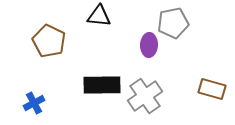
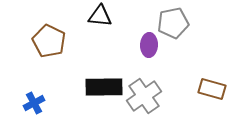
black triangle: moved 1 px right
black rectangle: moved 2 px right, 2 px down
gray cross: moved 1 px left
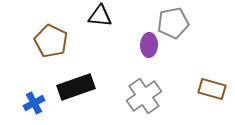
brown pentagon: moved 2 px right
black rectangle: moved 28 px left; rotated 18 degrees counterclockwise
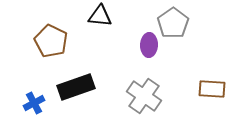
gray pentagon: rotated 24 degrees counterclockwise
brown rectangle: rotated 12 degrees counterclockwise
gray cross: rotated 20 degrees counterclockwise
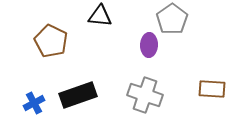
gray pentagon: moved 1 px left, 4 px up
black rectangle: moved 2 px right, 8 px down
gray cross: moved 1 px right, 1 px up; rotated 16 degrees counterclockwise
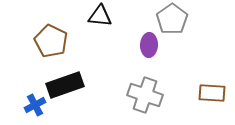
brown rectangle: moved 4 px down
black rectangle: moved 13 px left, 10 px up
blue cross: moved 1 px right, 2 px down
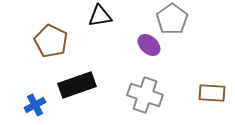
black triangle: rotated 15 degrees counterclockwise
purple ellipse: rotated 50 degrees counterclockwise
black rectangle: moved 12 px right
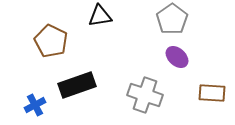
purple ellipse: moved 28 px right, 12 px down
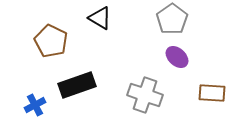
black triangle: moved 2 px down; rotated 40 degrees clockwise
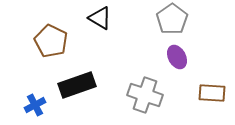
purple ellipse: rotated 20 degrees clockwise
